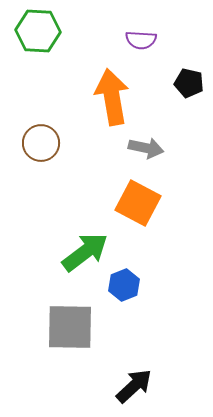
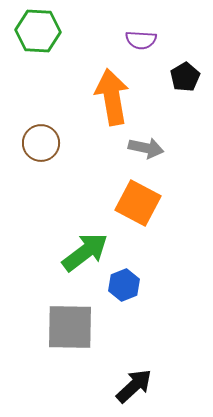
black pentagon: moved 4 px left, 6 px up; rotated 28 degrees clockwise
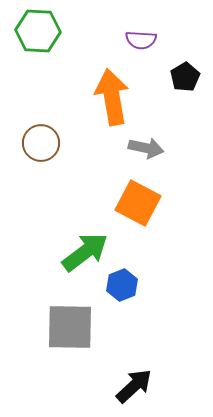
blue hexagon: moved 2 px left
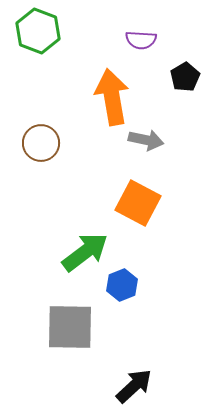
green hexagon: rotated 18 degrees clockwise
gray arrow: moved 8 px up
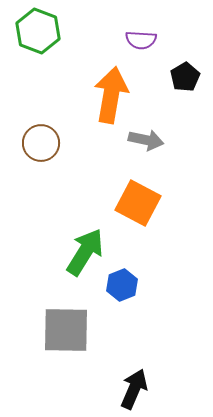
orange arrow: moved 1 px left, 2 px up; rotated 20 degrees clockwise
green arrow: rotated 21 degrees counterclockwise
gray square: moved 4 px left, 3 px down
black arrow: moved 3 px down; rotated 24 degrees counterclockwise
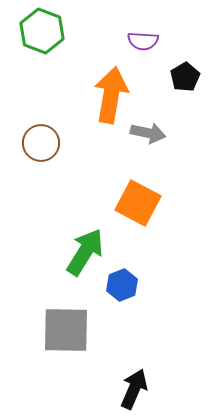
green hexagon: moved 4 px right
purple semicircle: moved 2 px right, 1 px down
gray arrow: moved 2 px right, 7 px up
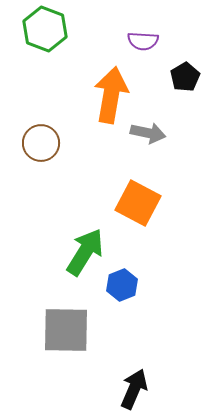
green hexagon: moved 3 px right, 2 px up
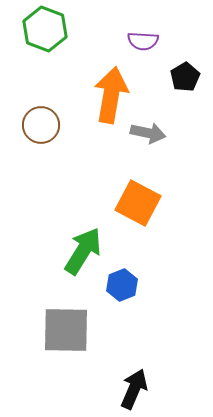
brown circle: moved 18 px up
green arrow: moved 2 px left, 1 px up
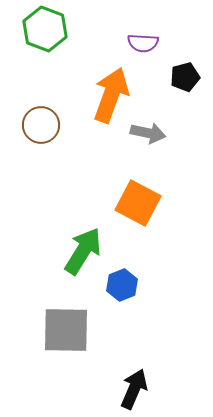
purple semicircle: moved 2 px down
black pentagon: rotated 16 degrees clockwise
orange arrow: rotated 10 degrees clockwise
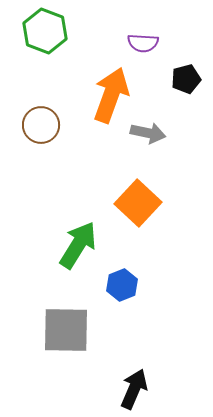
green hexagon: moved 2 px down
black pentagon: moved 1 px right, 2 px down
orange square: rotated 15 degrees clockwise
green arrow: moved 5 px left, 6 px up
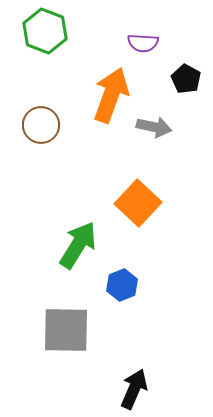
black pentagon: rotated 28 degrees counterclockwise
gray arrow: moved 6 px right, 6 px up
